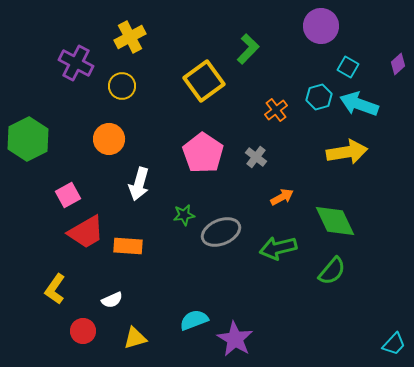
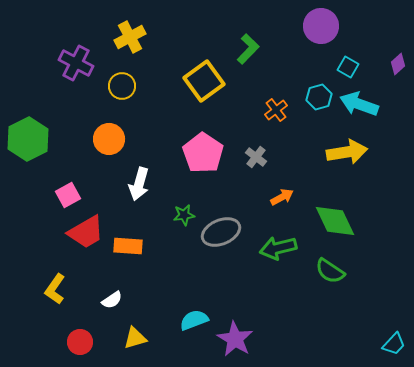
green semicircle: moved 2 px left; rotated 84 degrees clockwise
white semicircle: rotated 10 degrees counterclockwise
red circle: moved 3 px left, 11 px down
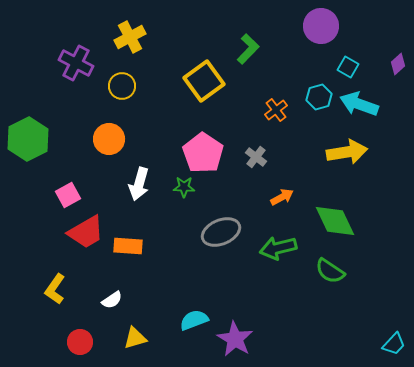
green star: moved 28 px up; rotated 10 degrees clockwise
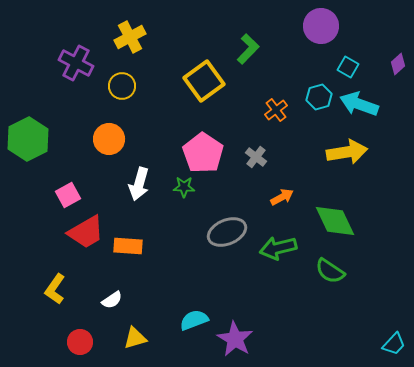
gray ellipse: moved 6 px right
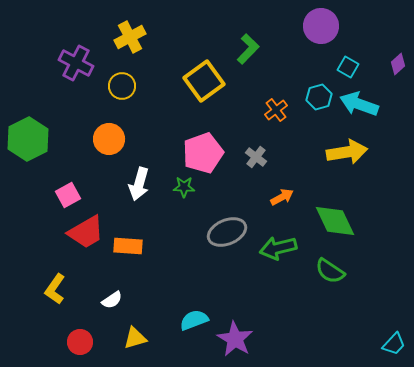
pink pentagon: rotated 18 degrees clockwise
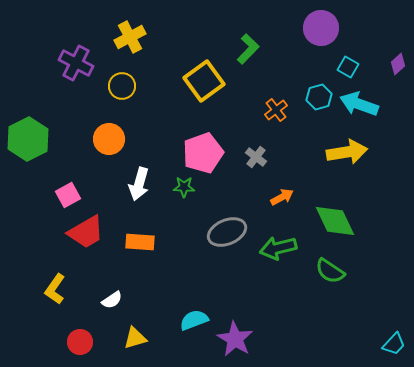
purple circle: moved 2 px down
orange rectangle: moved 12 px right, 4 px up
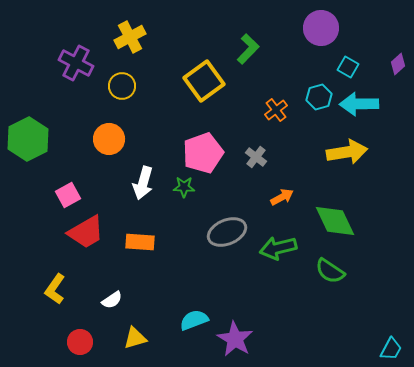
cyan arrow: rotated 21 degrees counterclockwise
white arrow: moved 4 px right, 1 px up
cyan trapezoid: moved 3 px left, 5 px down; rotated 15 degrees counterclockwise
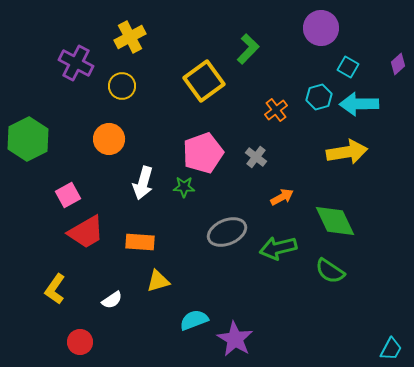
yellow triangle: moved 23 px right, 57 px up
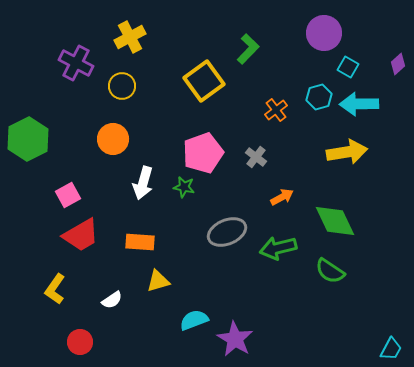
purple circle: moved 3 px right, 5 px down
orange circle: moved 4 px right
green star: rotated 10 degrees clockwise
red trapezoid: moved 5 px left, 3 px down
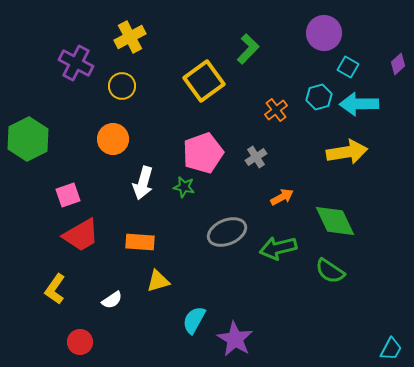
gray cross: rotated 20 degrees clockwise
pink square: rotated 10 degrees clockwise
cyan semicircle: rotated 40 degrees counterclockwise
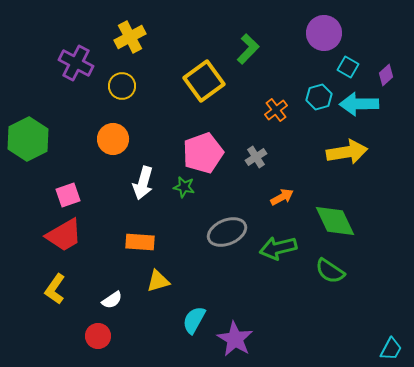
purple diamond: moved 12 px left, 11 px down
red trapezoid: moved 17 px left
red circle: moved 18 px right, 6 px up
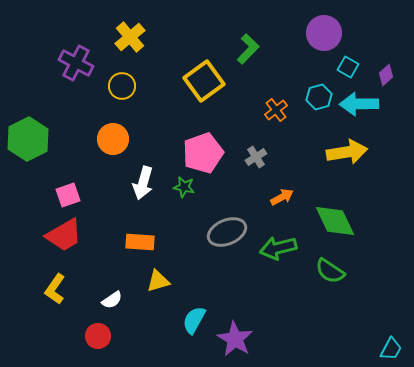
yellow cross: rotated 12 degrees counterclockwise
